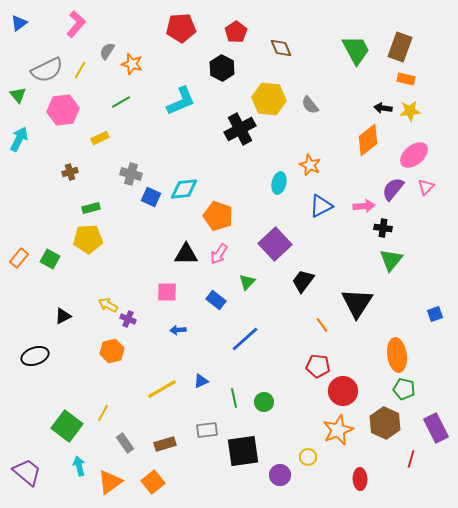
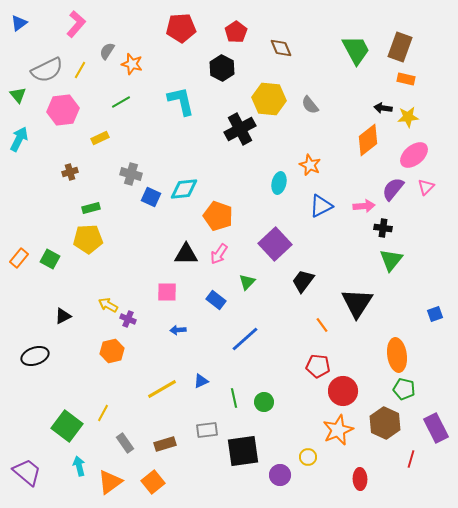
cyan L-shape at (181, 101): rotated 80 degrees counterclockwise
yellow star at (410, 111): moved 2 px left, 6 px down
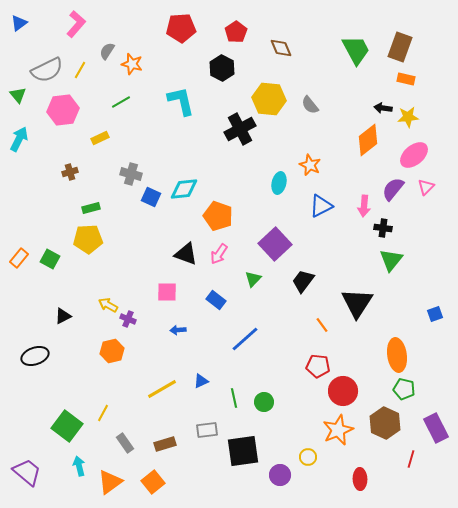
pink arrow at (364, 206): rotated 100 degrees clockwise
black triangle at (186, 254): rotated 20 degrees clockwise
green triangle at (247, 282): moved 6 px right, 3 px up
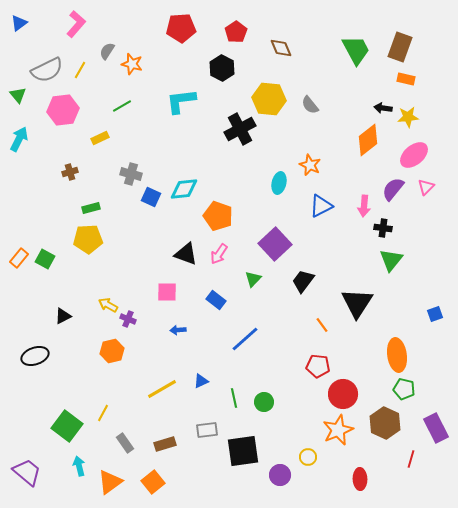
cyan L-shape at (181, 101): rotated 84 degrees counterclockwise
green line at (121, 102): moved 1 px right, 4 px down
green square at (50, 259): moved 5 px left
red circle at (343, 391): moved 3 px down
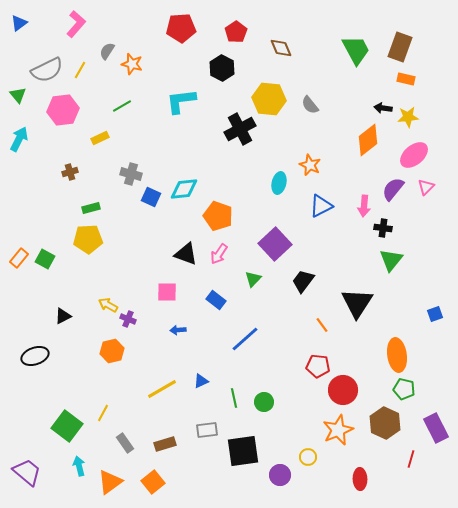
red circle at (343, 394): moved 4 px up
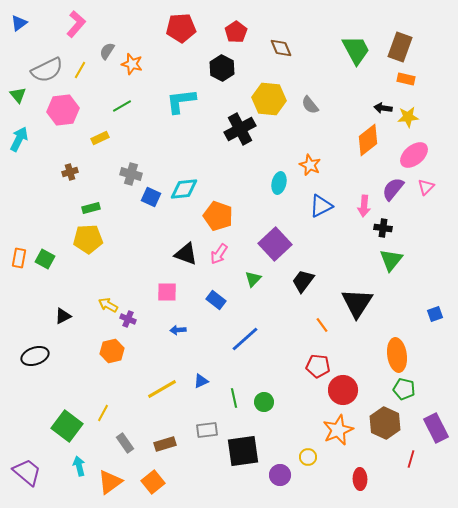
orange rectangle at (19, 258): rotated 30 degrees counterclockwise
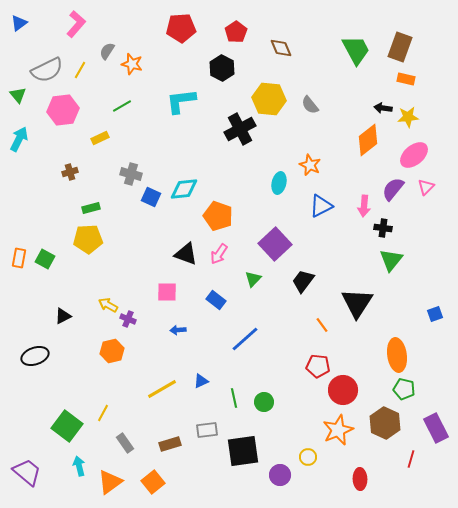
brown rectangle at (165, 444): moved 5 px right
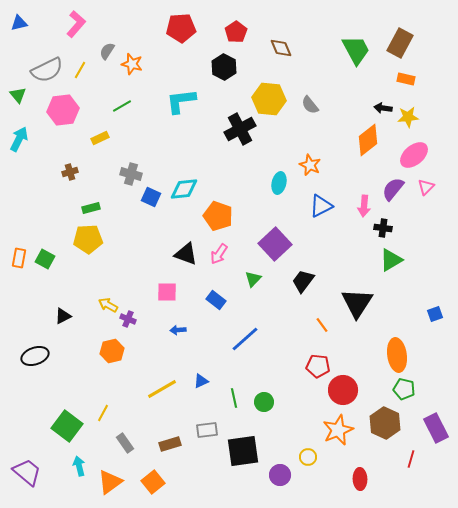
blue triangle at (19, 23): rotated 24 degrees clockwise
brown rectangle at (400, 47): moved 4 px up; rotated 8 degrees clockwise
black hexagon at (222, 68): moved 2 px right, 1 px up
green triangle at (391, 260): rotated 20 degrees clockwise
